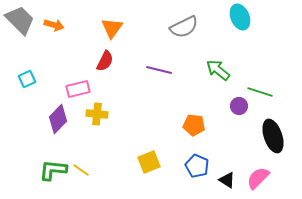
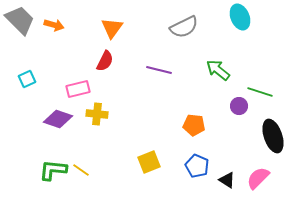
purple diamond: rotated 64 degrees clockwise
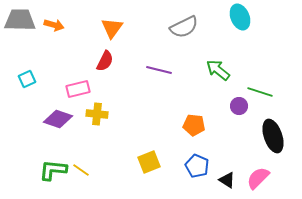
gray trapezoid: rotated 44 degrees counterclockwise
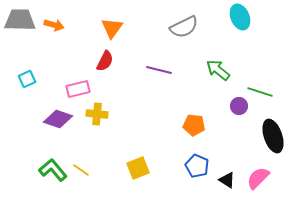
yellow square: moved 11 px left, 6 px down
green L-shape: rotated 44 degrees clockwise
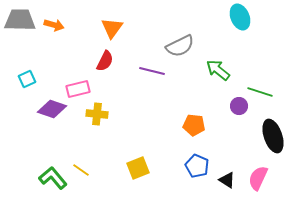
gray semicircle: moved 4 px left, 19 px down
purple line: moved 7 px left, 1 px down
purple diamond: moved 6 px left, 10 px up
green L-shape: moved 8 px down
pink semicircle: rotated 20 degrees counterclockwise
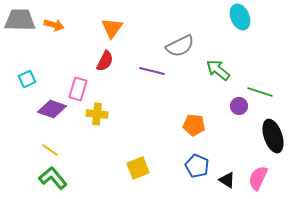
pink rectangle: rotated 60 degrees counterclockwise
yellow line: moved 31 px left, 20 px up
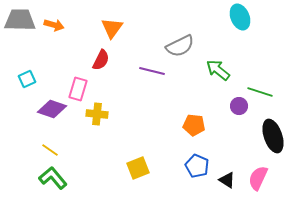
red semicircle: moved 4 px left, 1 px up
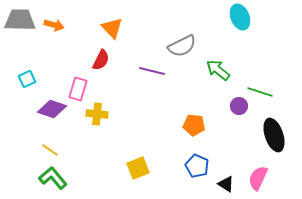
orange triangle: rotated 20 degrees counterclockwise
gray semicircle: moved 2 px right
black ellipse: moved 1 px right, 1 px up
black triangle: moved 1 px left, 4 px down
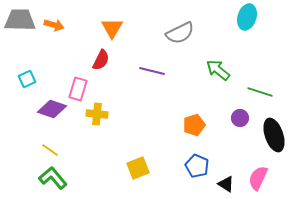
cyan ellipse: moved 7 px right; rotated 40 degrees clockwise
orange triangle: rotated 15 degrees clockwise
gray semicircle: moved 2 px left, 13 px up
purple circle: moved 1 px right, 12 px down
orange pentagon: rotated 25 degrees counterclockwise
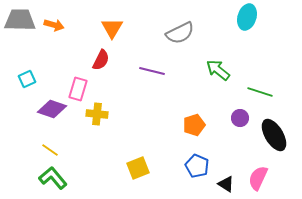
black ellipse: rotated 12 degrees counterclockwise
